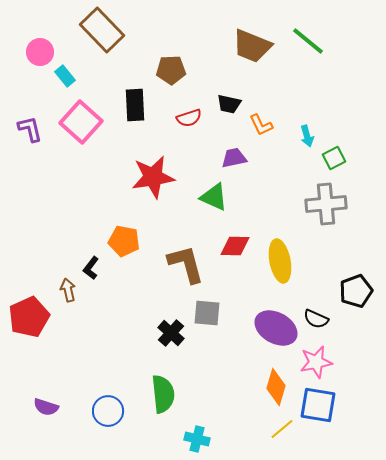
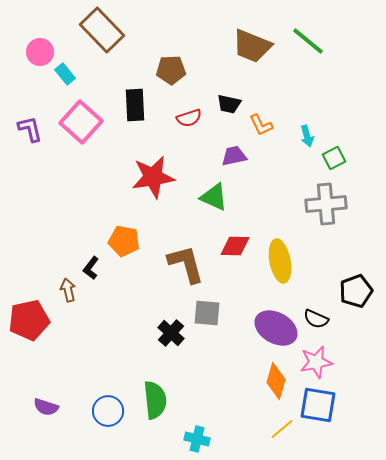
cyan rectangle: moved 2 px up
purple trapezoid: moved 2 px up
red pentagon: moved 3 px down; rotated 12 degrees clockwise
orange diamond: moved 6 px up
green semicircle: moved 8 px left, 6 px down
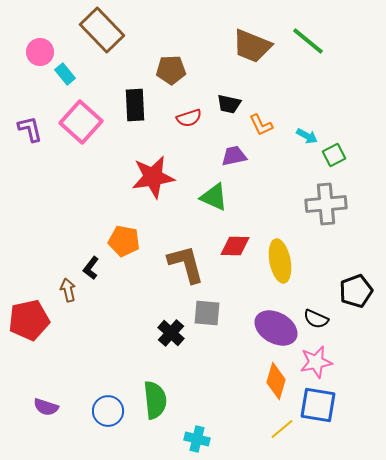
cyan arrow: rotated 45 degrees counterclockwise
green square: moved 3 px up
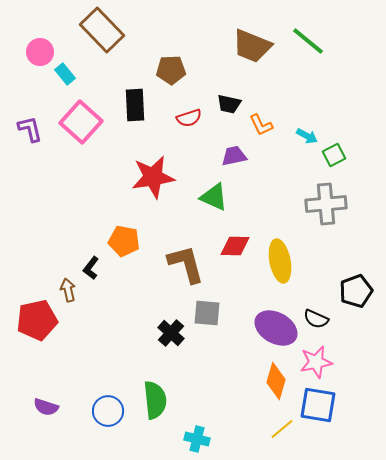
red pentagon: moved 8 px right
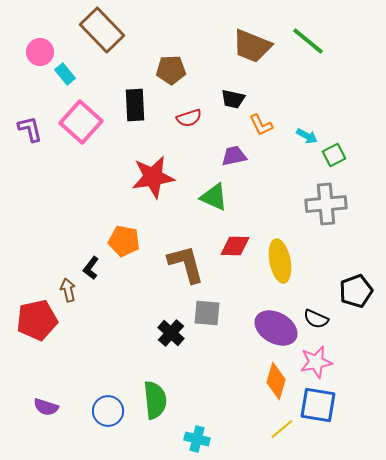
black trapezoid: moved 4 px right, 5 px up
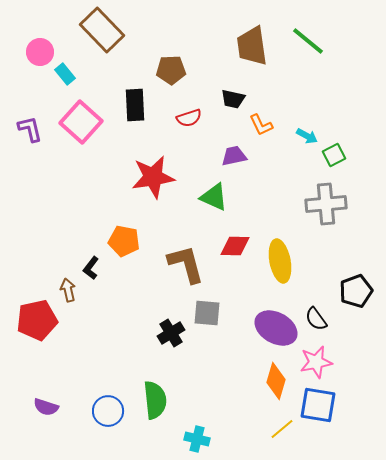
brown trapezoid: rotated 60 degrees clockwise
black semicircle: rotated 30 degrees clockwise
black cross: rotated 16 degrees clockwise
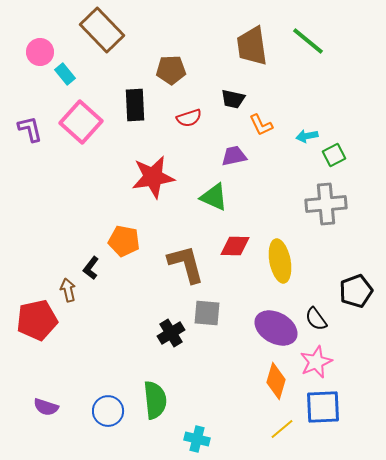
cyan arrow: rotated 140 degrees clockwise
pink star: rotated 12 degrees counterclockwise
blue square: moved 5 px right, 2 px down; rotated 12 degrees counterclockwise
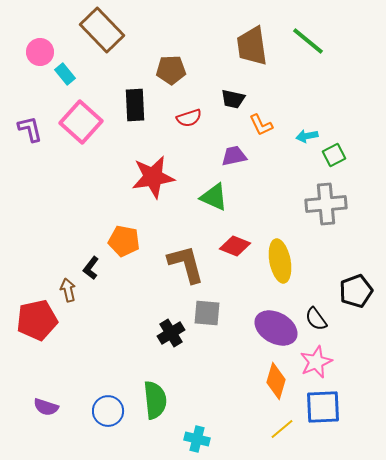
red diamond: rotated 20 degrees clockwise
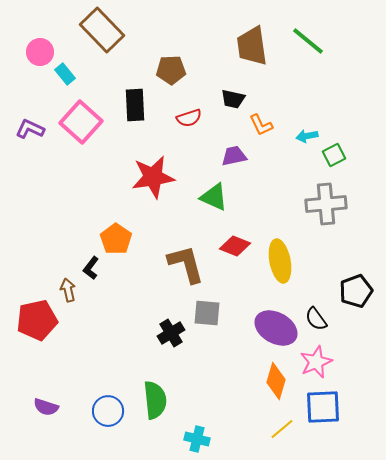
purple L-shape: rotated 52 degrees counterclockwise
orange pentagon: moved 8 px left, 2 px up; rotated 24 degrees clockwise
